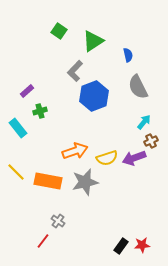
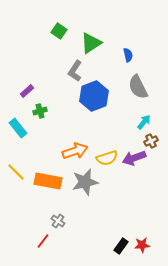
green triangle: moved 2 px left, 2 px down
gray L-shape: rotated 10 degrees counterclockwise
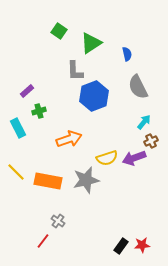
blue semicircle: moved 1 px left, 1 px up
gray L-shape: rotated 35 degrees counterclockwise
green cross: moved 1 px left
cyan rectangle: rotated 12 degrees clockwise
orange arrow: moved 6 px left, 12 px up
gray star: moved 1 px right, 2 px up
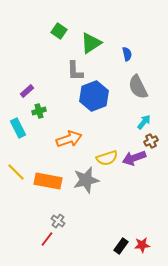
red line: moved 4 px right, 2 px up
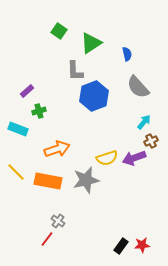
gray semicircle: rotated 15 degrees counterclockwise
cyan rectangle: moved 1 px down; rotated 42 degrees counterclockwise
orange arrow: moved 12 px left, 10 px down
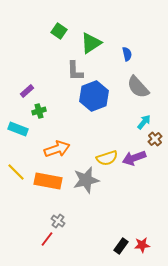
brown cross: moved 4 px right, 2 px up; rotated 16 degrees counterclockwise
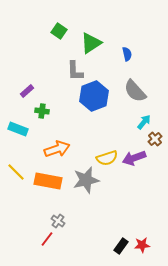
gray semicircle: moved 3 px left, 4 px down
green cross: moved 3 px right; rotated 24 degrees clockwise
